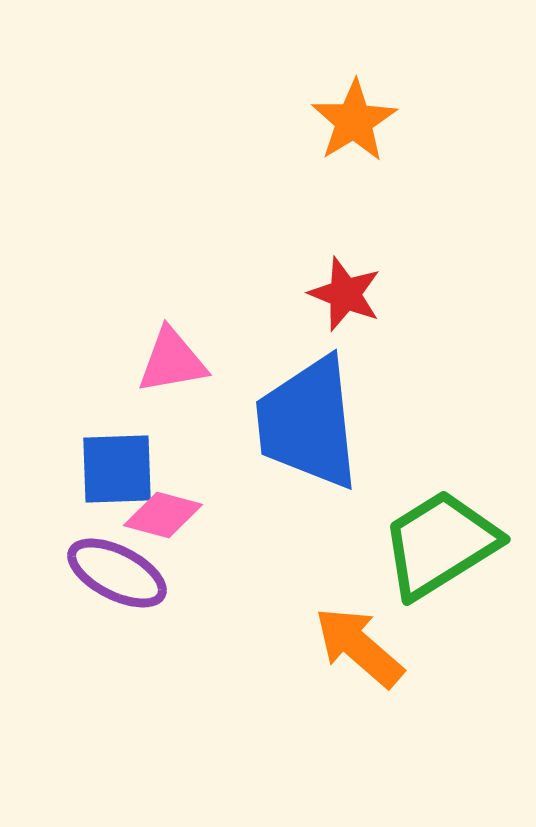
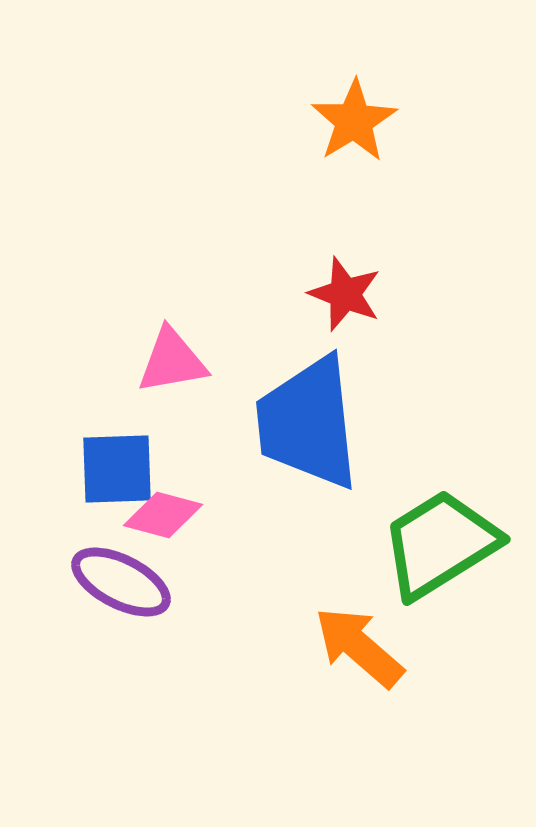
purple ellipse: moved 4 px right, 9 px down
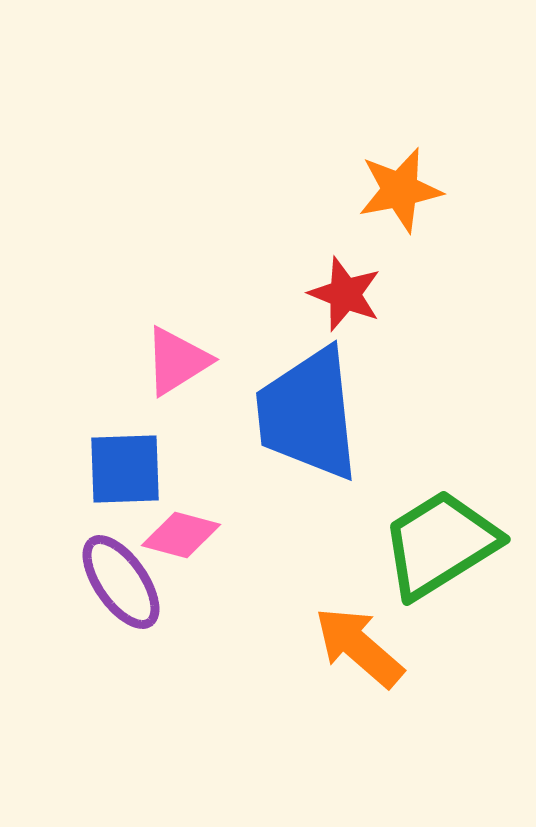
orange star: moved 46 px right, 69 px down; rotated 20 degrees clockwise
pink triangle: moved 5 px right; rotated 22 degrees counterclockwise
blue trapezoid: moved 9 px up
blue square: moved 8 px right
pink diamond: moved 18 px right, 20 px down
purple ellipse: rotated 28 degrees clockwise
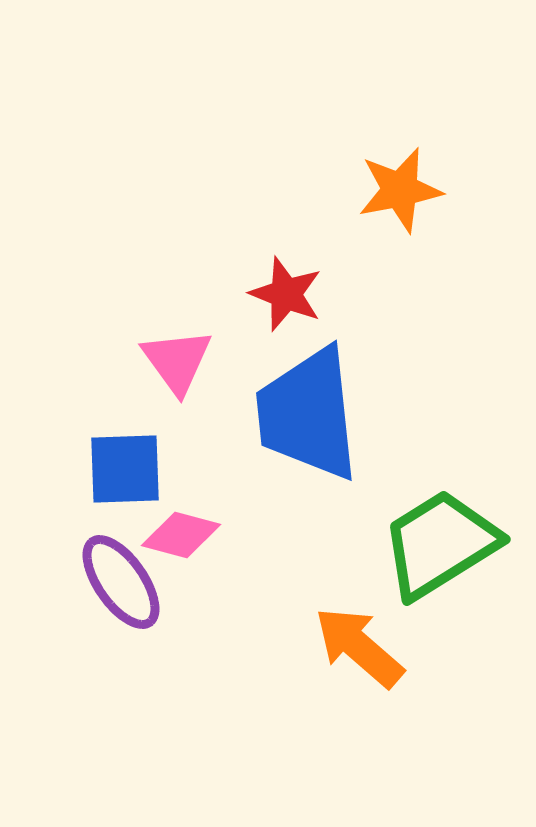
red star: moved 59 px left
pink triangle: rotated 34 degrees counterclockwise
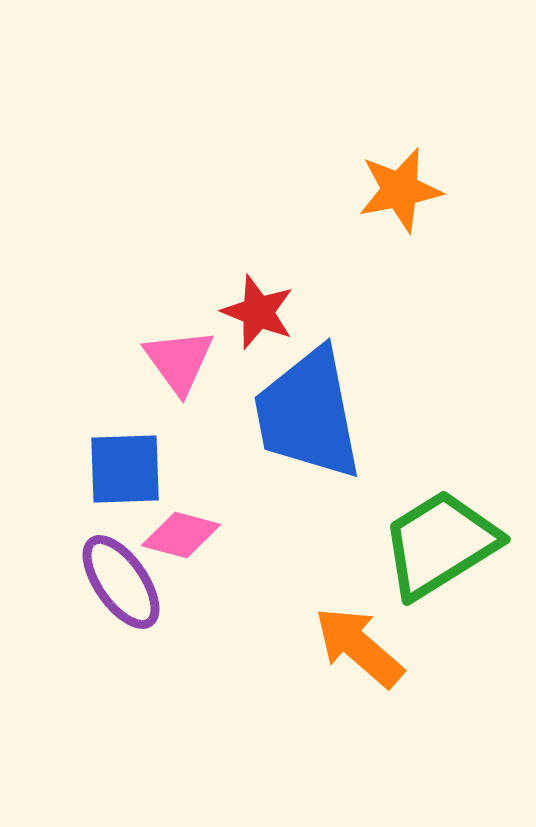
red star: moved 28 px left, 18 px down
pink triangle: moved 2 px right
blue trapezoid: rotated 5 degrees counterclockwise
